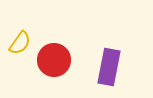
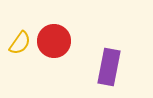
red circle: moved 19 px up
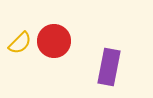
yellow semicircle: rotated 10 degrees clockwise
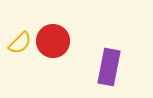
red circle: moved 1 px left
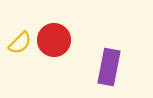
red circle: moved 1 px right, 1 px up
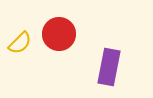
red circle: moved 5 px right, 6 px up
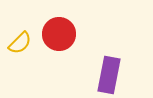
purple rectangle: moved 8 px down
